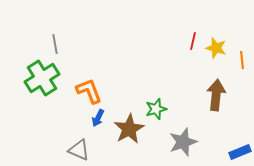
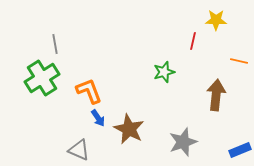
yellow star: moved 28 px up; rotated 15 degrees counterclockwise
orange line: moved 3 px left, 1 px down; rotated 72 degrees counterclockwise
green star: moved 8 px right, 37 px up
blue arrow: rotated 60 degrees counterclockwise
brown star: rotated 16 degrees counterclockwise
blue rectangle: moved 2 px up
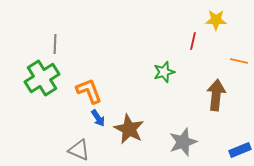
gray line: rotated 12 degrees clockwise
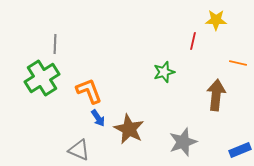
orange line: moved 1 px left, 2 px down
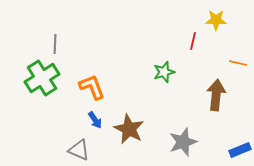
orange L-shape: moved 3 px right, 4 px up
blue arrow: moved 3 px left, 2 px down
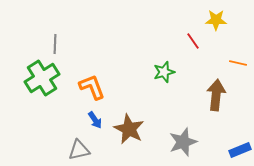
red line: rotated 48 degrees counterclockwise
gray triangle: rotated 35 degrees counterclockwise
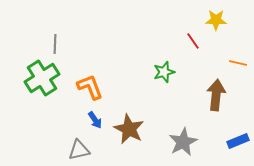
orange L-shape: moved 2 px left
gray star: rotated 8 degrees counterclockwise
blue rectangle: moved 2 px left, 9 px up
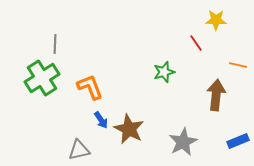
red line: moved 3 px right, 2 px down
orange line: moved 2 px down
blue arrow: moved 6 px right
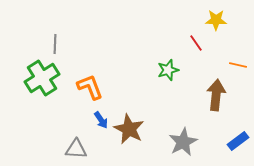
green star: moved 4 px right, 2 px up
blue rectangle: rotated 15 degrees counterclockwise
gray triangle: moved 3 px left, 1 px up; rotated 15 degrees clockwise
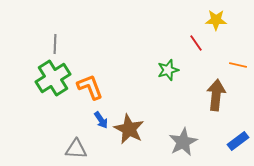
green cross: moved 11 px right
